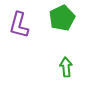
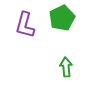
purple L-shape: moved 6 px right
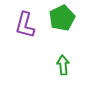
green arrow: moved 3 px left, 2 px up
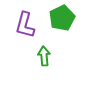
green arrow: moved 19 px left, 9 px up
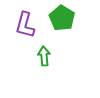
green pentagon: rotated 15 degrees counterclockwise
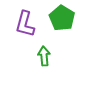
purple L-shape: moved 1 px up
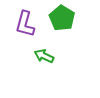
green arrow: rotated 60 degrees counterclockwise
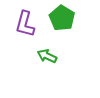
green arrow: moved 3 px right
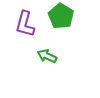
green pentagon: moved 1 px left, 2 px up
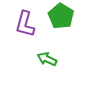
green arrow: moved 3 px down
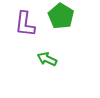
purple L-shape: rotated 8 degrees counterclockwise
